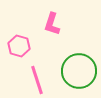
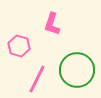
green circle: moved 2 px left, 1 px up
pink line: moved 1 px up; rotated 44 degrees clockwise
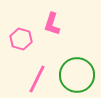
pink hexagon: moved 2 px right, 7 px up
green circle: moved 5 px down
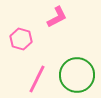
pink L-shape: moved 5 px right, 7 px up; rotated 135 degrees counterclockwise
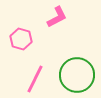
pink line: moved 2 px left
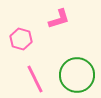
pink L-shape: moved 2 px right, 2 px down; rotated 10 degrees clockwise
pink line: rotated 52 degrees counterclockwise
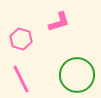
pink L-shape: moved 3 px down
pink line: moved 14 px left
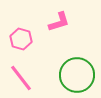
pink line: moved 1 px up; rotated 12 degrees counterclockwise
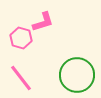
pink L-shape: moved 16 px left
pink hexagon: moved 1 px up
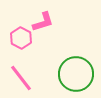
pink hexagon: rotated 10 degrees clockwise
green circle: moved 1 px left, 1 px up
